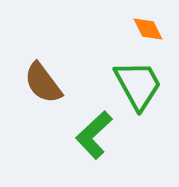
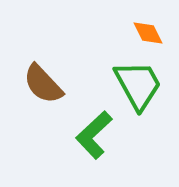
orange diamond: moved 4 px down
brown semicircle: moved 1 px down; rotated 6 degrees counterclockwise
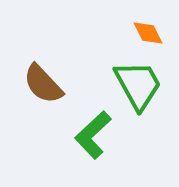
green L-shape: moved 1 px left
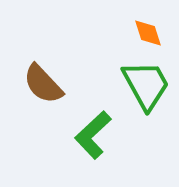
orange diamond: rotated 8 degrees clockwise
green trapezoid: moved 8 px right
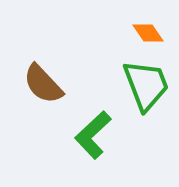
orange diamond: rotated 16 degrees counterclockwise
green trapezoid: rotated 8 degrees clockwise
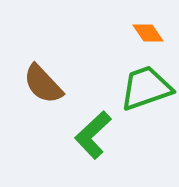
green trapezoid: moved 3 px down; rotated 88 degrees counterclockwise
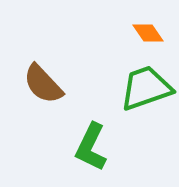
green L-shape: moved 2 px left, 12 px down; rotated 21 degrees counterclockwise
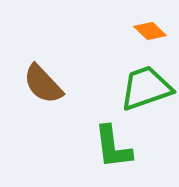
orange diamond: moved 2 px right, 2 px up; rotated 12 degrees counterclockwise
green L-shape: moved 22 px right; rotated 33 degrees counterclockwise
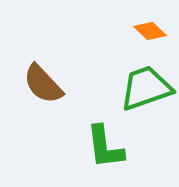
green L-shape: moved 8 px left
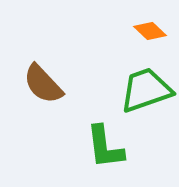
green trapezoid: moved 2 px down
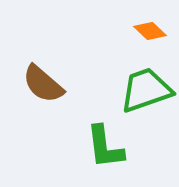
brown semicircle: rotated 6 degrees counterclockwise
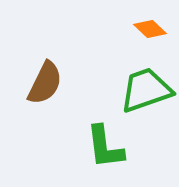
orange diamond: moved 2 px up
brown semicircle: moved 2 px right, 1 px up; rotated 105 degrees counterclockwise
